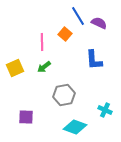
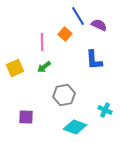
purple semicircle: moved 2 px down
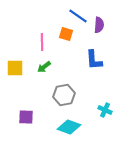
blue line: rotated 24 degrees counterclockwise
purple semicircle: rotated 70 degrees clockwise
orange square: moved 1 px right; rotated 24 degrees counterclockwise
yellow square: rotated 24 degrees clockwise
cyan diamond: moved 6 px left
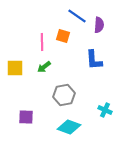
blue line: moved 1 px left
orange square: moved 3 px left, 2 px down
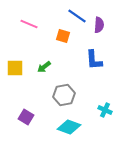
pink line: moved 13 px left, 18 px up; rotated 66 degrees counterclockwise
purple square: rotated 28 degrees clockwise
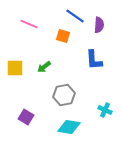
blue line: moved 2 px left
cyan diamond: rotated 10 degrees counterclockwise
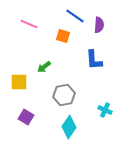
yellow square: moved 4 px right, 14 px down
cyan diamond: rotated 65 degrees counterclockwise
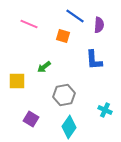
yellow square: moved 2 px left, 1 px up
purple square: moved 5 px right, 2 px down
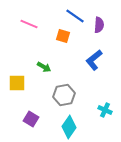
blue L-shape: rotated 55 degrees clockwise
green arrow: rotated 112 degrees counterclockwise
yellow square: moved 2 px down
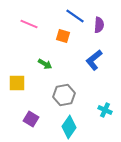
green arrow: moved 1 px right, 3 px up
